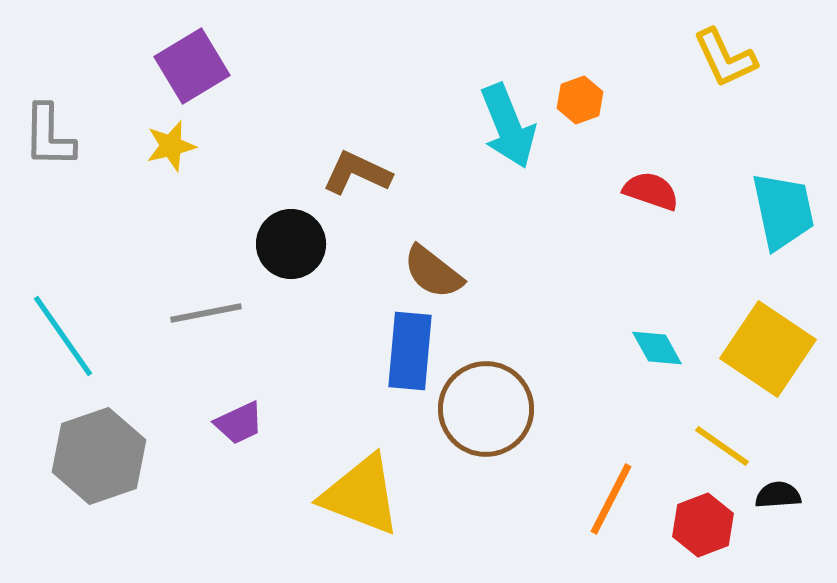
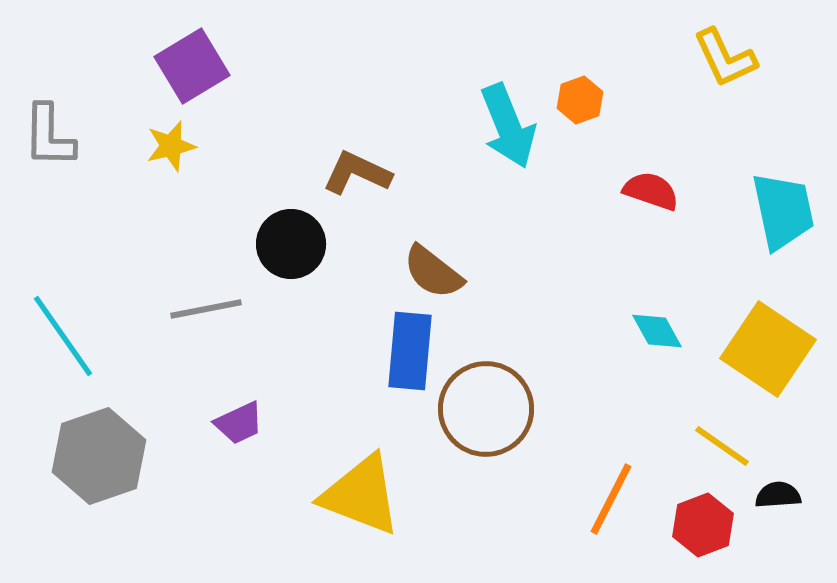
gray line: moved 4 px up
cyan diamond: moved 17 px up
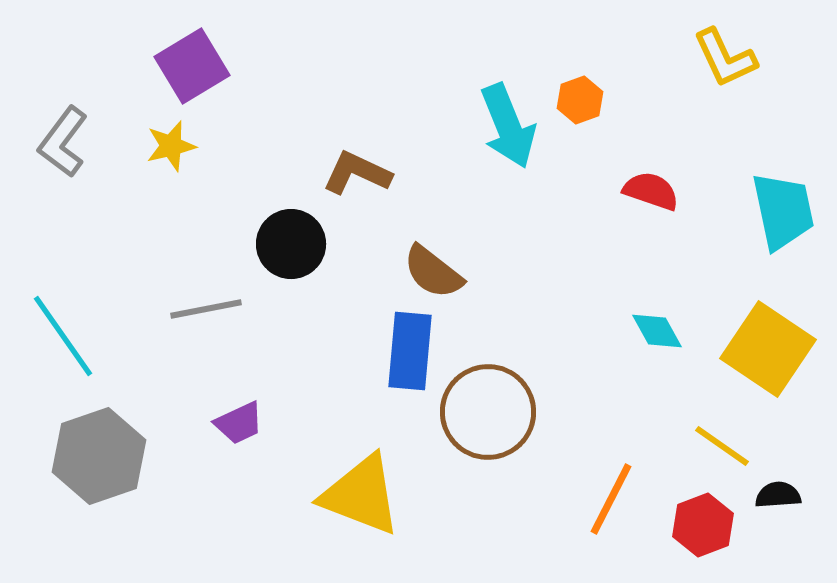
gray L-shape: moved 14 px right, 6 px down; rotated 36 degrees clockwise
brown circle: moved 2 px right, 3 px down
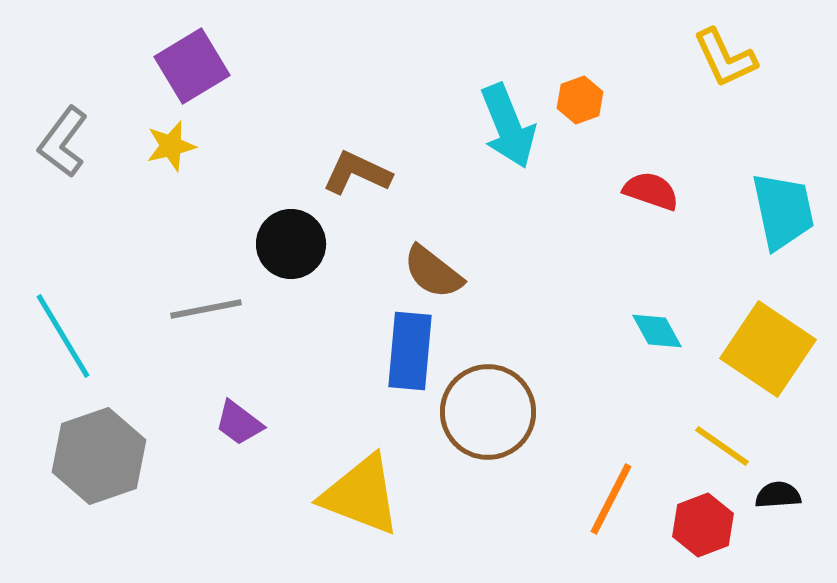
cyan line: rotated 4 degrees clockwise
purple trapezoid: rotated 62 degrees clockwise
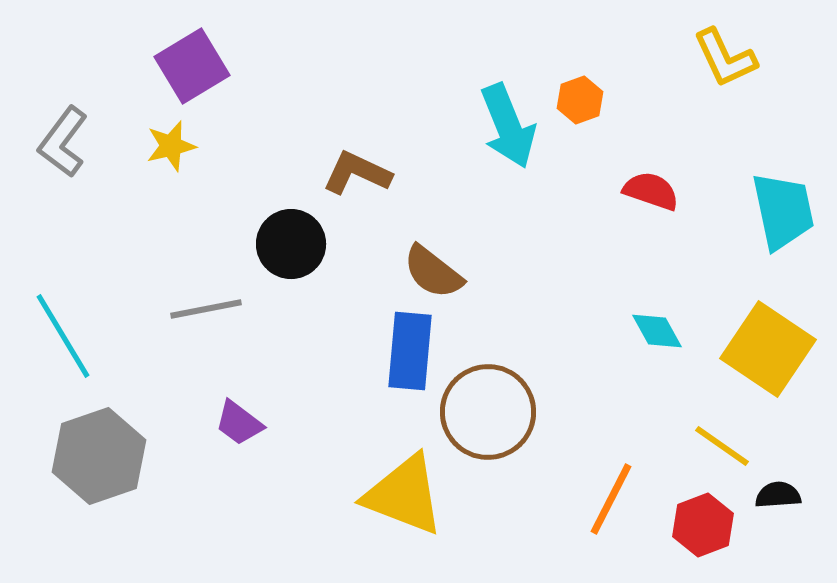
yellow triangle: moved 43 px right
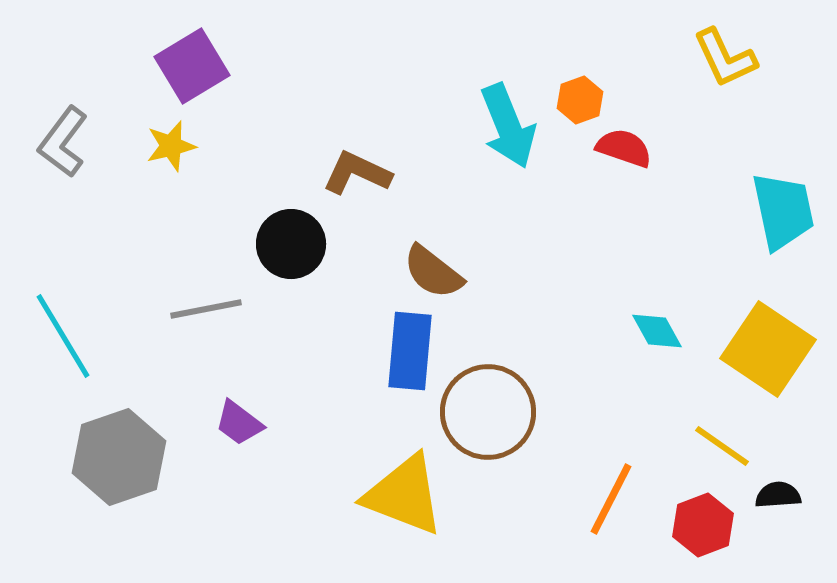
red semicircle: moved 27 px left, 43 px up
gray hexagon: moved 20 px right, 1 px down
